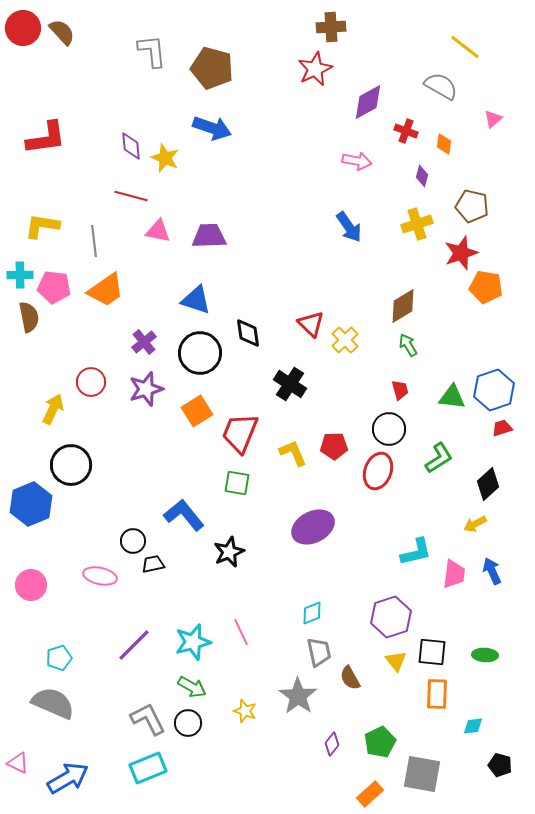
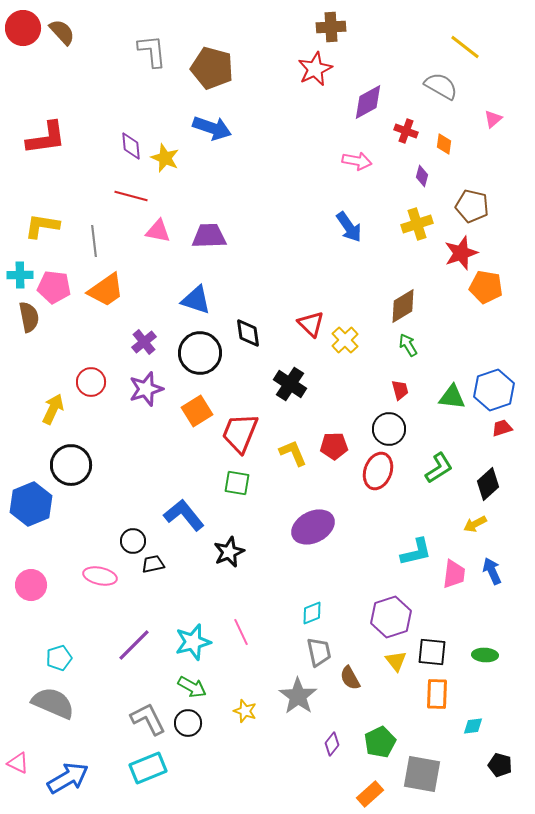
green L-shape at (439, 458): moved 10 px down
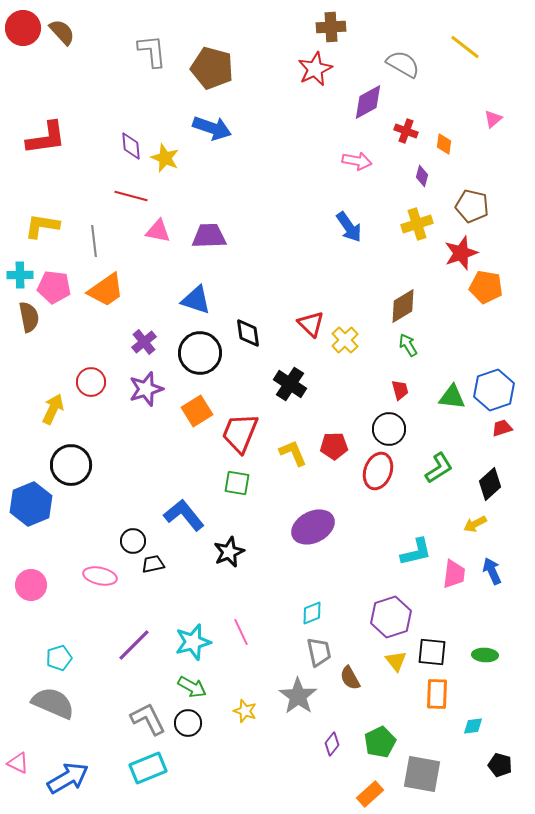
gray semicircle at (441, 86): moved 38 px left, 22 px up
black diamond at (488, 484): moved 2 px right
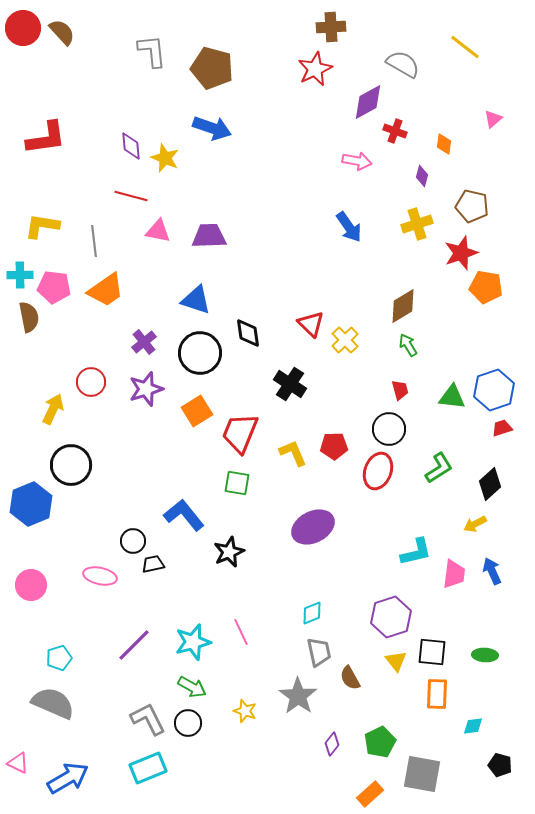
red cross at (406, 131): moved 11 px left
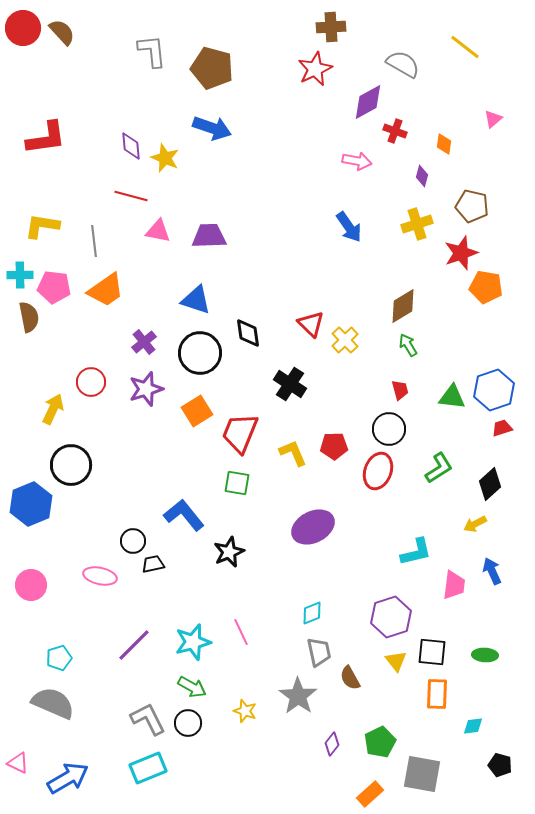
pink trapezoid at (454, 574): moved 11 px down
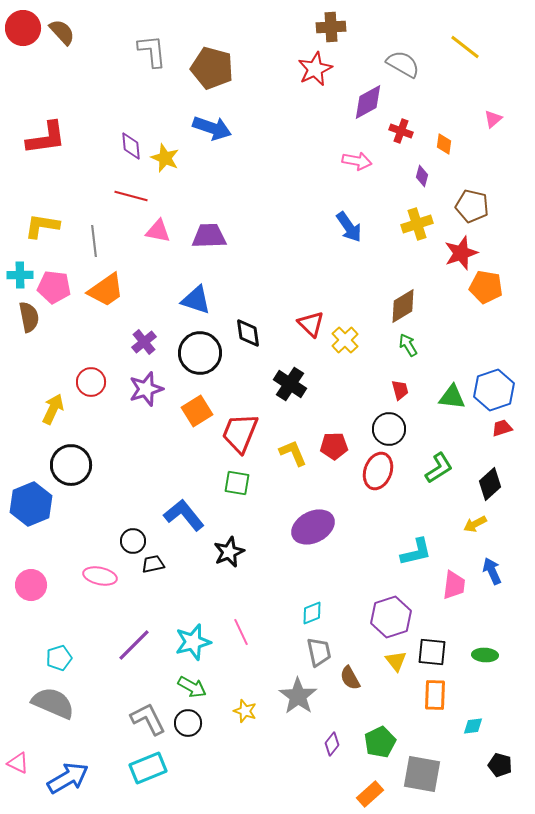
red cross at (395, 131): moved 6 px right
orange rectangle at (437, 694): moved 2 px left, 1 px down
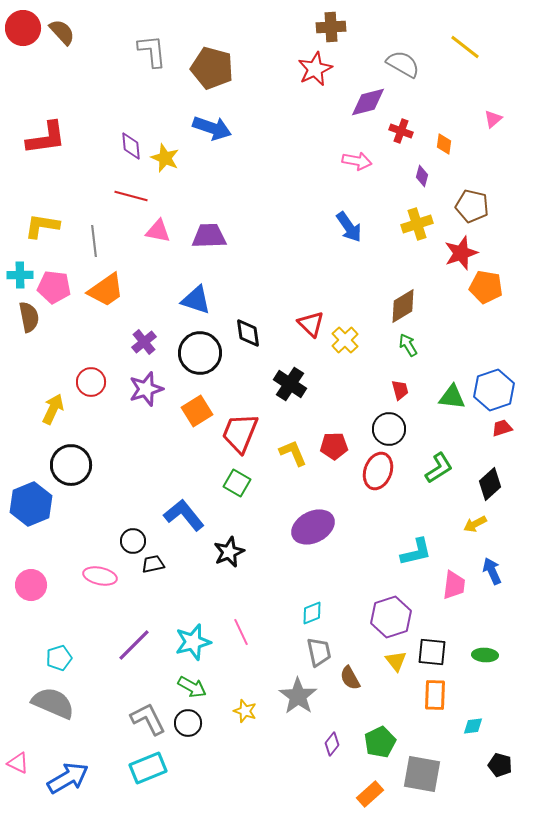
purple diamond at (368, 102): rotated 15 degrees clockwise
green square at (237, 483): rotated 20 degrees clockwise
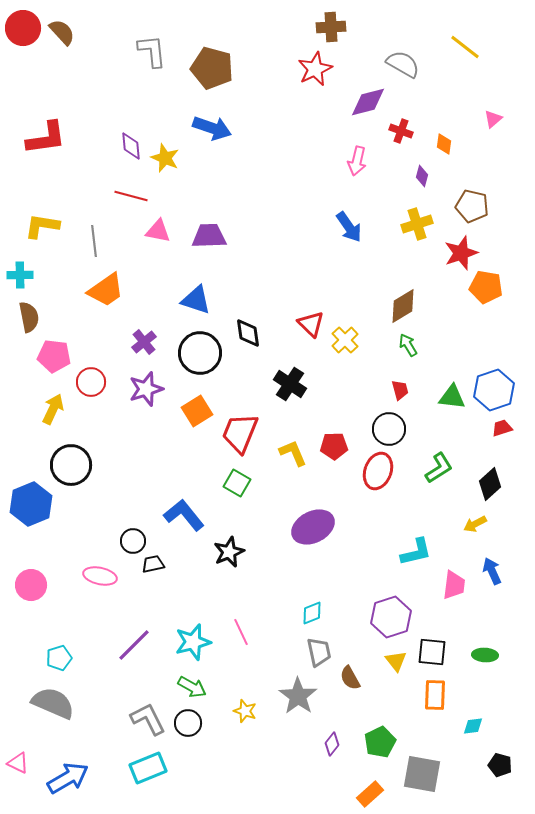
pink arrow at (357, 161): rotated 92 degrees clockwise
pink pentagon at (54, 287): moved 69 px down
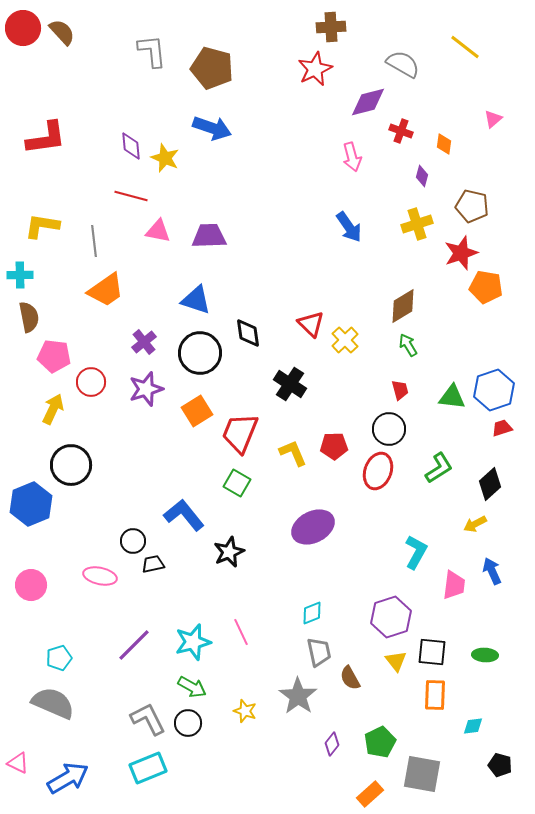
pink arrow at (357, 161): moved 5 px left, 4 px up; rotated 28 degrees counterclockwise
cyan L-shape at (416, 552): rotated 48 degrees counterclockwise
